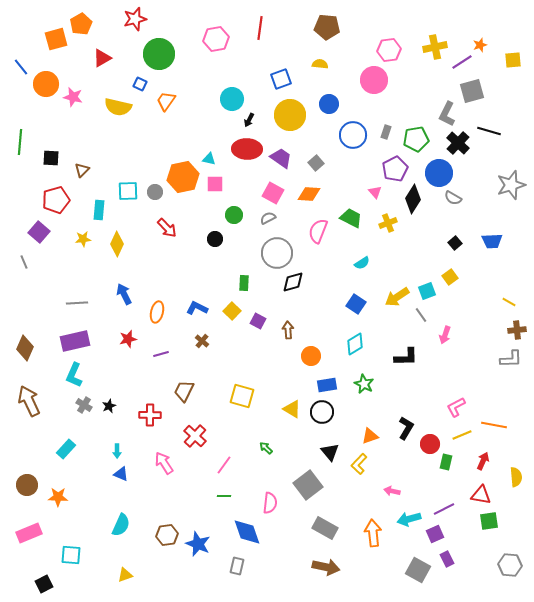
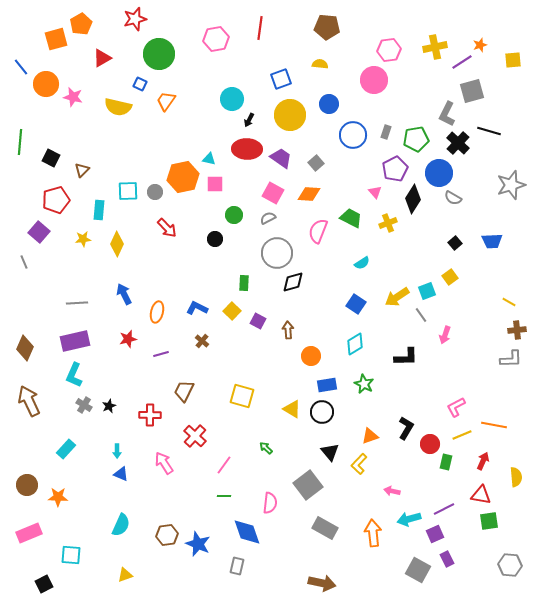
black square at (51, 158): rotated 24 degrees clockwise
brown arrow at (326, 567): moved 4 px left, 16 px down
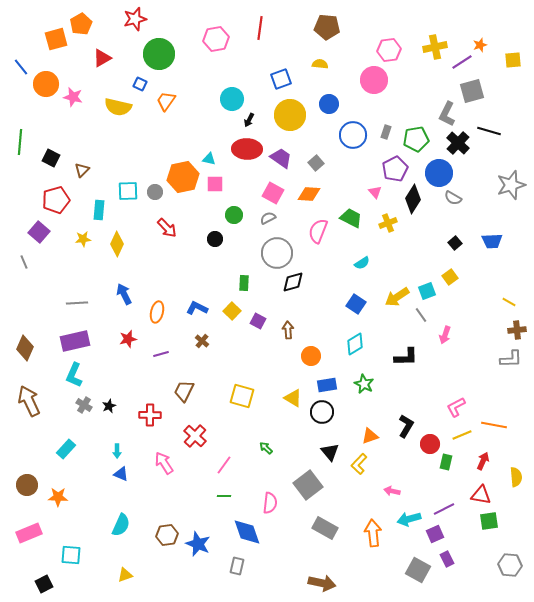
yellow triangle at (292, 409): moved 1 px right, 11 px up
black L-shape at (406, 428): moved 2 px up
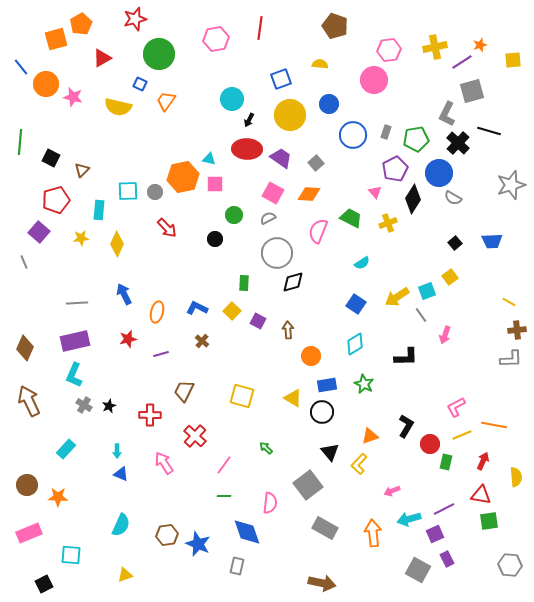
brown pentagon at (327, 27): moved 8 px right, 1 px up; rotated 15 degrees clockwise
yellow star at (83, 239): moved 2 px left, 1 px up
pink arrow at (392, 491): rotated 35 degrees counterclockwise
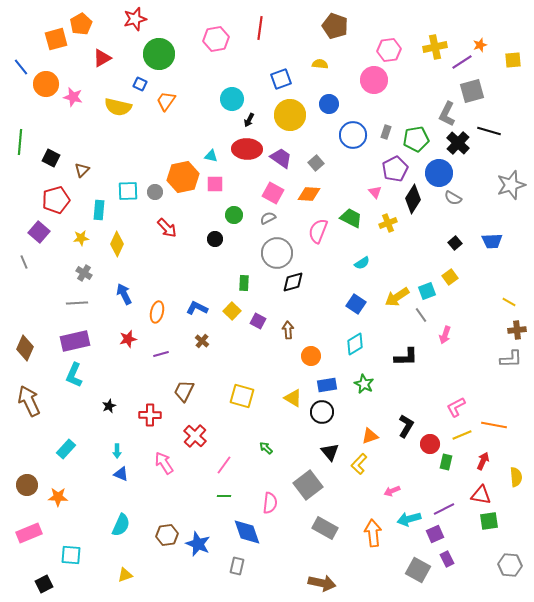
cyan triangle at (209, 159): moved 2 px right, 3 px up
gray cross at (84, 405): moved 132 px up
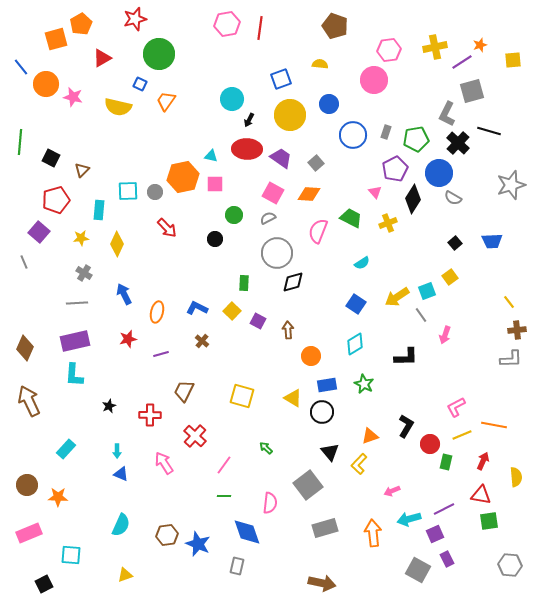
pink hexagon at (216, 39): moved 11 px right, 15 px up
yellow line at (509, 302): rotated 24 degrees clockwise
cyan L-shape at (74, 375): rotated 20 degrees counterclockwise
gray rectangle at (325, 528): rotated 45 degrees counterclockwise
